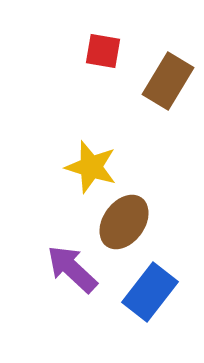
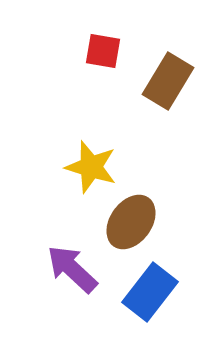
brown ellipse: moved 7 px right
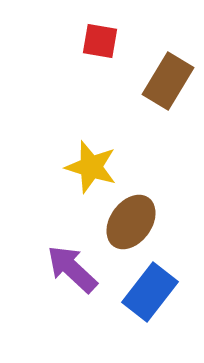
red square: moved 3 px left, 10 px up
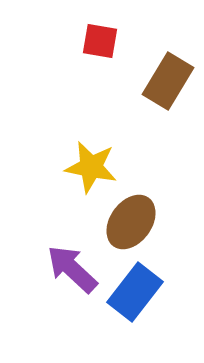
yellow star: rotated 6 degrees counterclockwise
blue rectangle: moved 15 px left
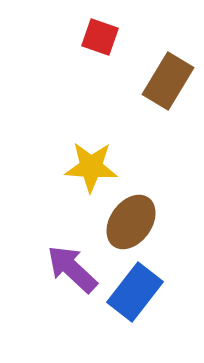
red square: moved 4 px up; rotated 9 degrees clockwise
yellow star: rotated 8 degrees counterclockwise
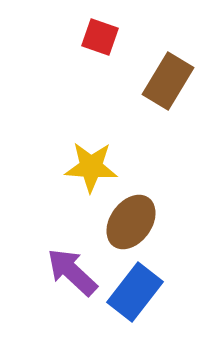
purple arrow: moved 3 px down
